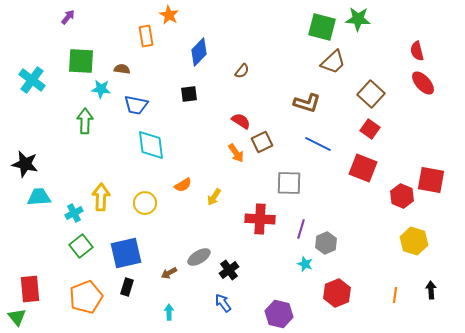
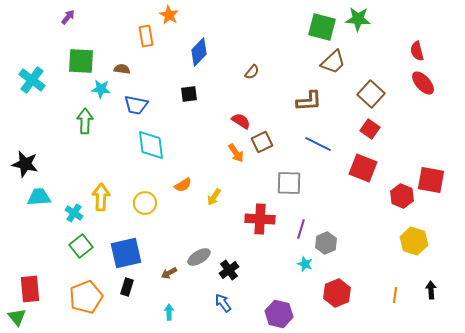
brown semicircle at (242, 71): moved 10 px right, 1 px down
brown L-shape at (307, 103): moved 2 px right, 2 px up; rotated 20 degrees counterclockwise
cyan cross at (74, 213): rotated 30 degrees counterclockwise
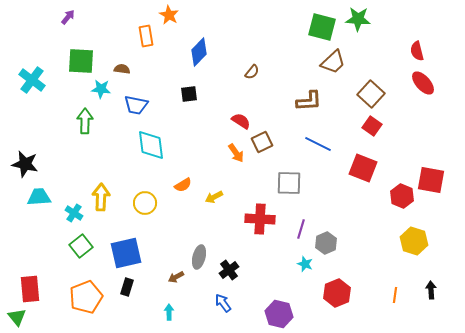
red square at (370, 129): moved 2 px right, 3 px up
yellow arrow at (214, 197): rotated 30 degrees clockwise
gray ellipse at (199, 257): rotated 45 degrees counterclockwise
brown arrow at (169, 273): moved 7 px right, 4 px down
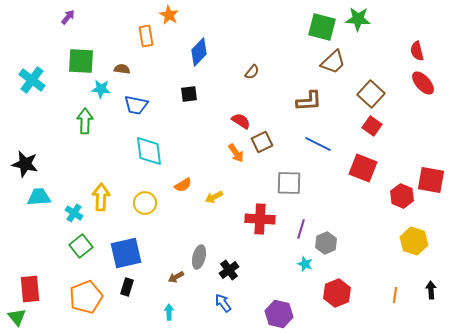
cyan diamond at (151, 145): moved 2 px left, 6 px down
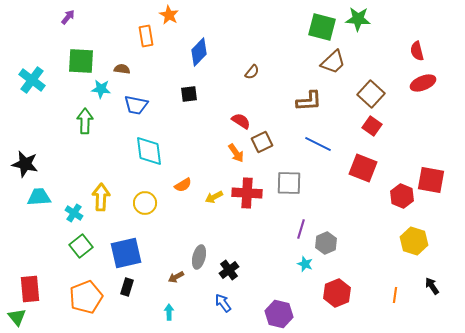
red ellipse at (423, 83): rotated 70 degrees counterclockwise
red cross at (260, 219): moved 13 px left, 26 px up
black arrow at (431, 290): moved 1 px right, 4 px up; rotated 30 degrees counterclockwise
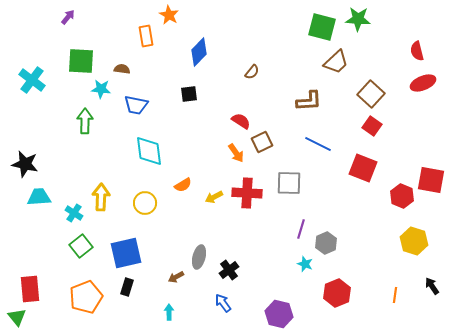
brown trapezoid at (333, 62): moved 3 px right
